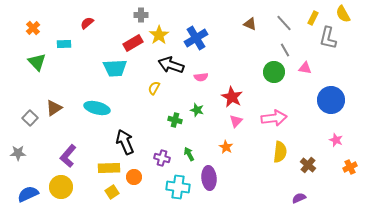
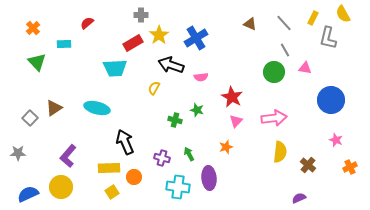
orange star at (226, 147): rotated 24 degrees clockwise
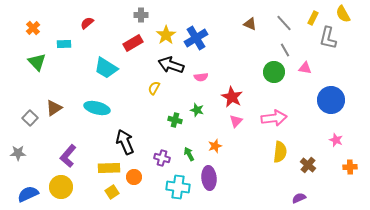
yellow star at (159, 35): moved 7 px right
cyan trapezoid at (115, 68): moved 9 px left; rotated 35 degrees clockwise
orange star at (226, 147): moved 11 px left, 1 px up
orange cross at (350, 167): rotated 24 degrees clockwise
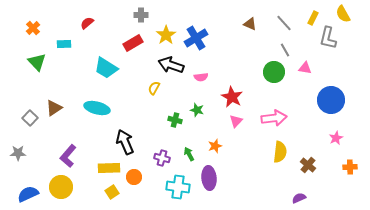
pink star at (336, 140): moved 2 px up; rotated 24 degrees clockwise
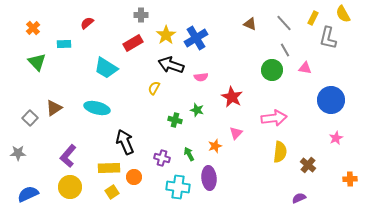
green circle at (274, 72): moved 2 px left, 2 px up
pink triangle at (236, 121): moved 12 px down
orange cross at (350, 167): moved 12 px down
yellow circle at (61, 187): moved 9 px right
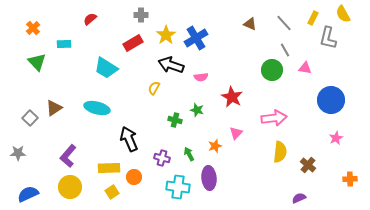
red semicircle at (87, 23): moved 3 px right, 4 px up
black arrow at (125, 142): moved 4 px right, 3 px up
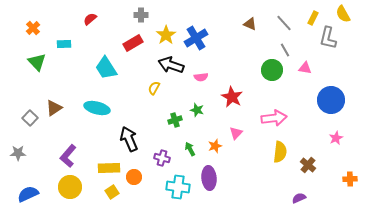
cyan trapezoid at (106, 68): rotated 25 degrees clockwise
green cross at (175, 120): rotated 32 degrees counterclockwise
green arrow at (189, 154): moved 1 px right, 5 px up
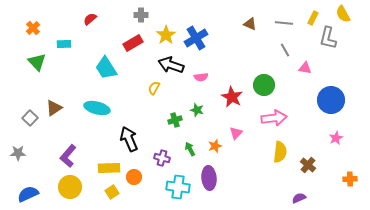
gray line at (284, 23): rotated 42 degrees counterclockwise
green circle at (272, 70): moved 8 px left, 15 px down
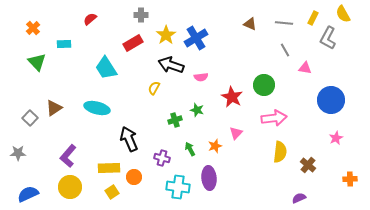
gray L-shape at (328, 38): rotated 15 degrees clockwise
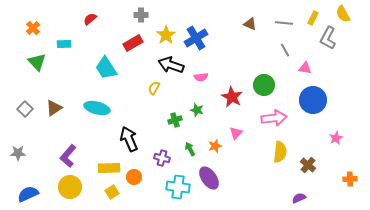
blue circle at (331, 100): moved 18 px left
gray square at (30, 118): moved 5 px left, 9 px up
purple ellipse at (209, 178): rotated 30 degrees counterclockwise
